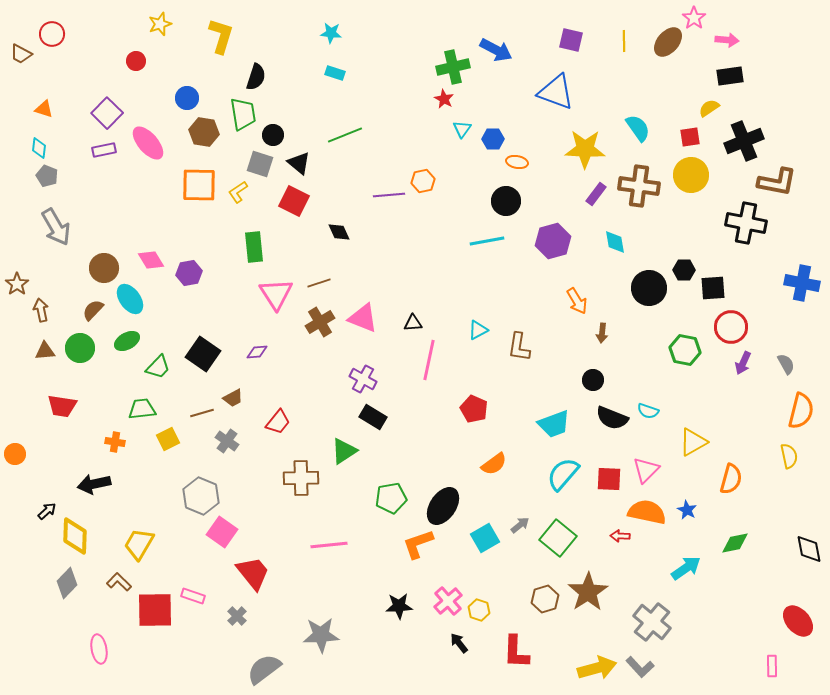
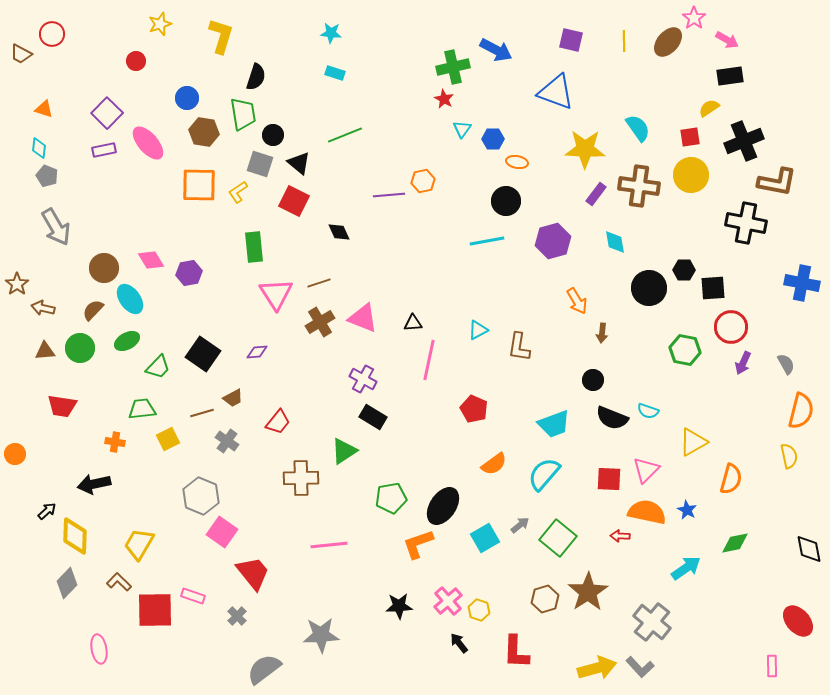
pink arrow at (727, 40): rotated 25 degrees clockwise
brown arrow at (41, 310): moved 2 px right, 2 px up; rotated 65 degrees counterclockwise
cyan semicircle at (563, 474): moved 19 px left
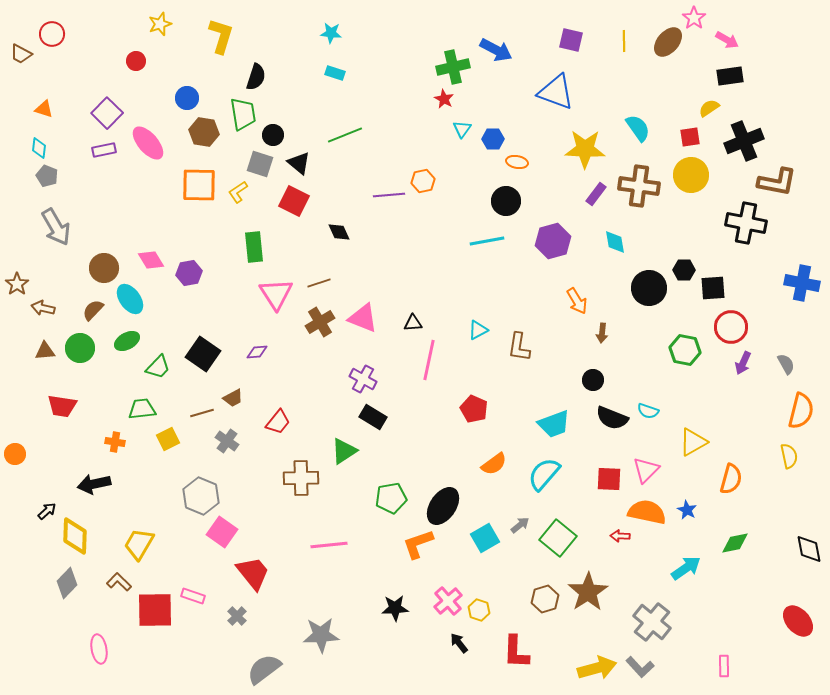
black star at (399, 606): moved 4 px left, 2 px down
pink rectangle at (772, 666): moved 48 px left
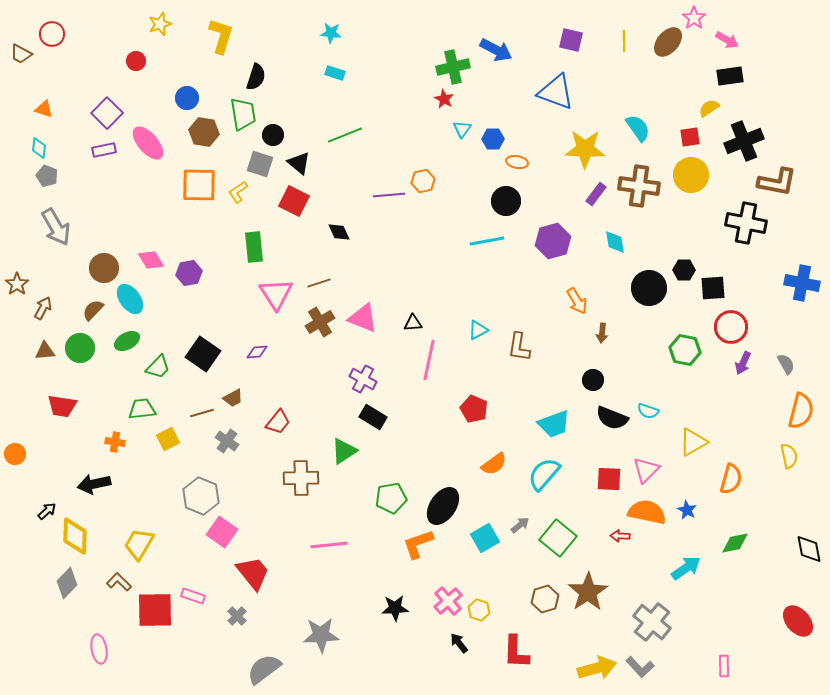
brown arrow at (43, 308): rotated 105 degrees clockwise
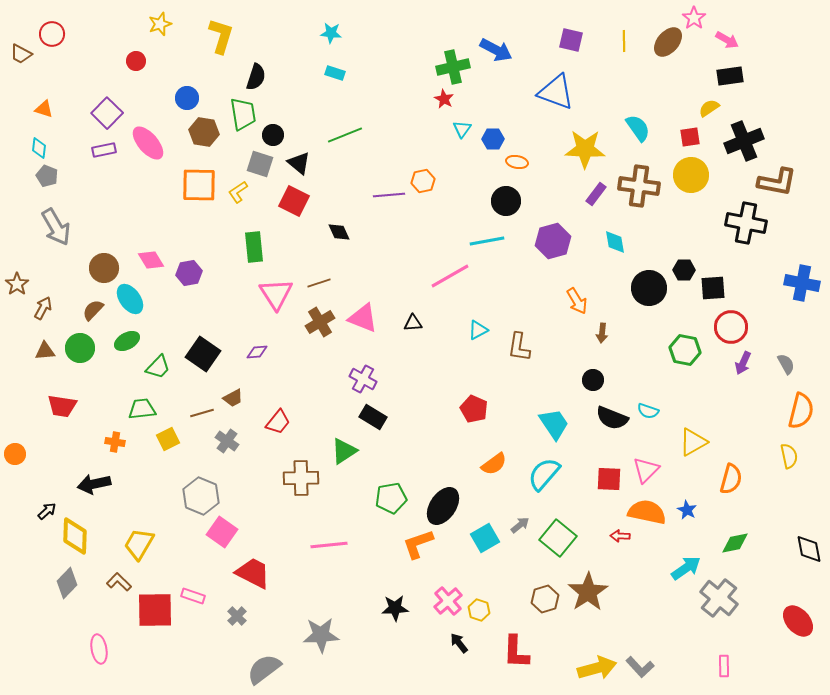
pink line at (429, 360): moved 21 px right, 84 px up; rotated 48 degrees clockwise
cyan trapezoid at (554, 424): rotated 104 degrees counterclockwise
red trapezoid at (253, 573): rotated 24 degrees counterclockwise
gray cross at (652, 622): moved 67 px right, 24 px up
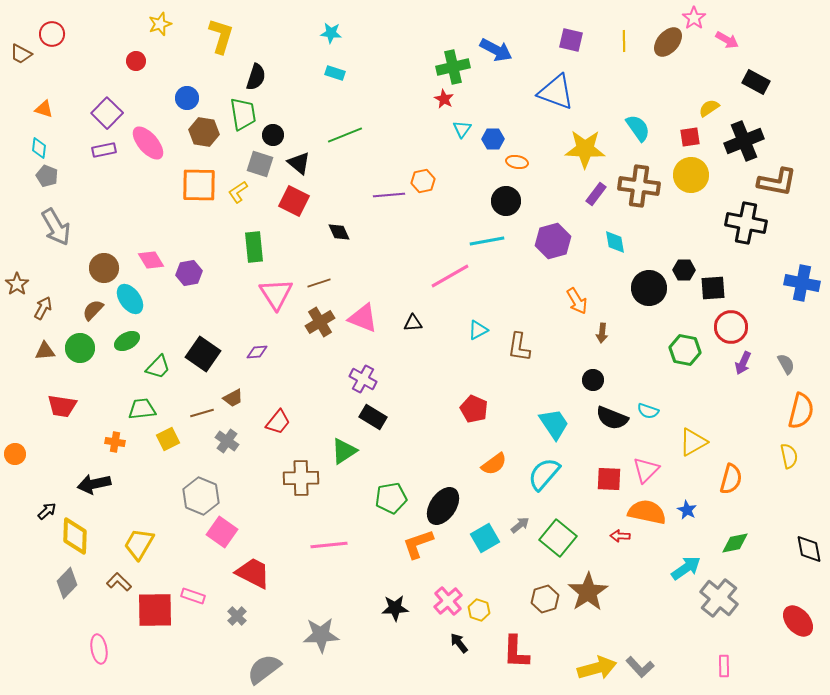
black rectangle at (730, 76): moved 26 px right, 6 px down; rotated 36 degrees clockwise
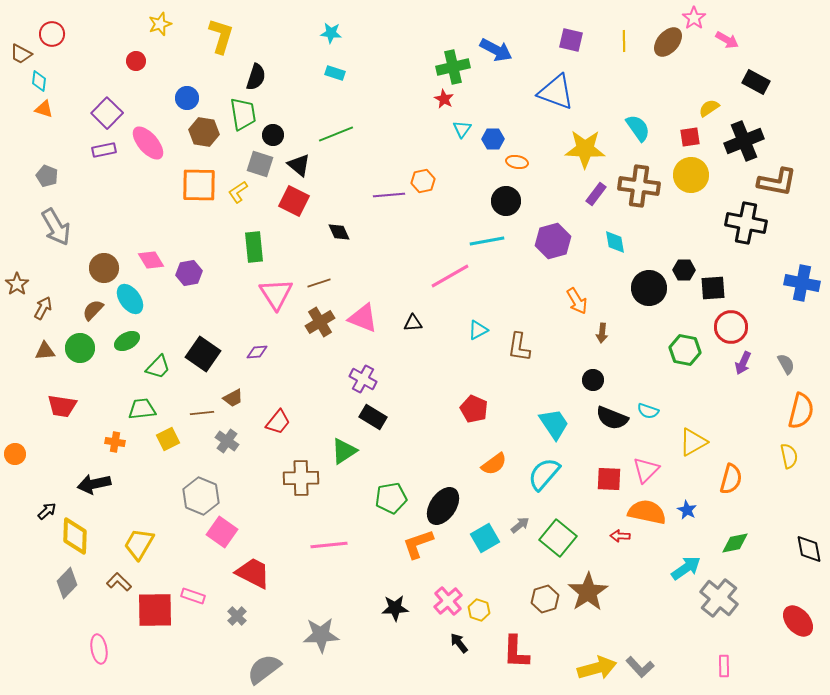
green line at (345, 135): moved 9 px left, 1 px up
cyan diamond at (39, 148): moved 67 px up
black triangle at (299, 163): moved 2 px down
brown line at (202, 413): rotated 10 degrees clockwise
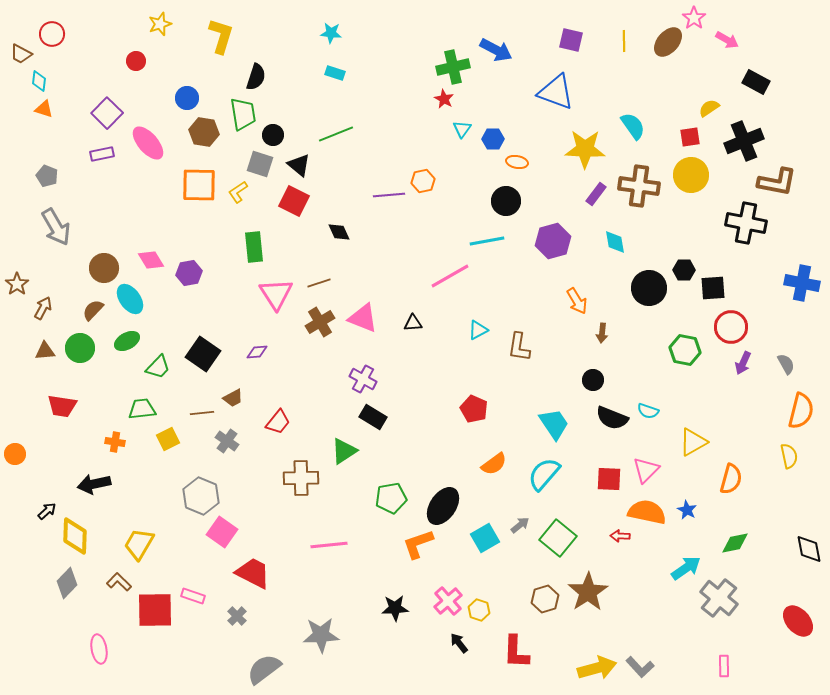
cyan semicircle at (638, 128): moved 5 px left, 2 px up
purple rectangle at (104, 150): moved 2 px left, 4 px down
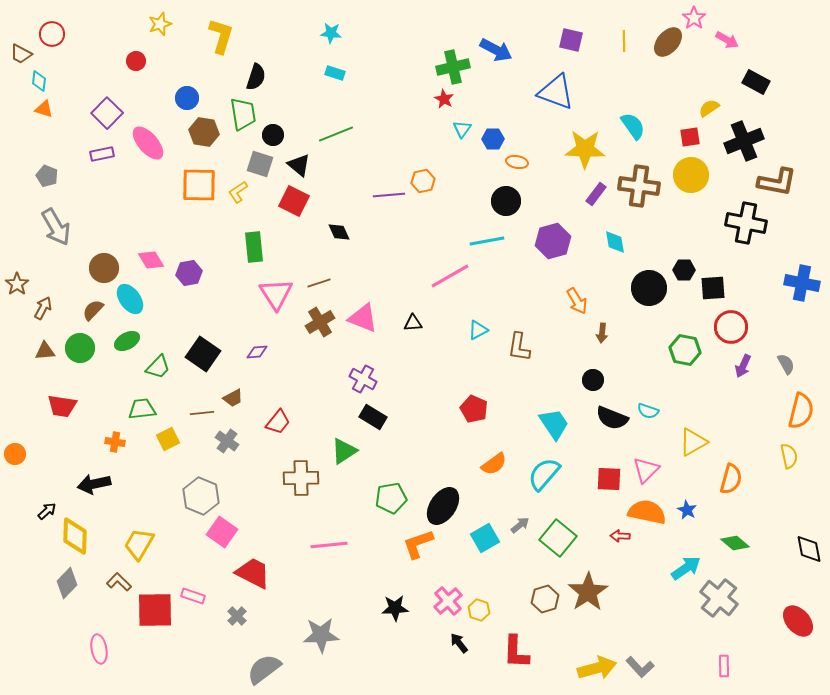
purple arrow at (743, 363): moved 3 px down
green diamond at (735, 543): rotated 52 degrees clockwise
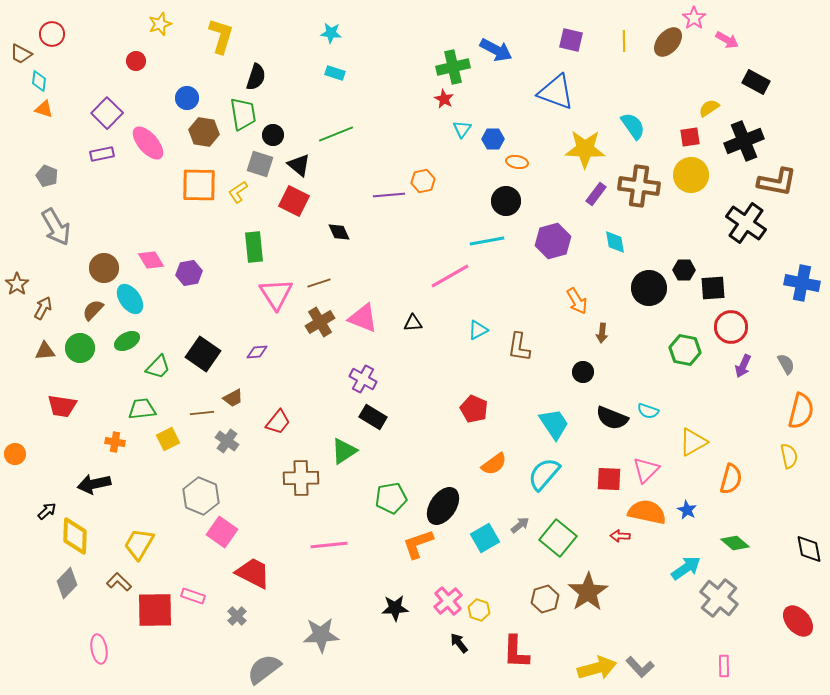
black cross at (746, 223): rotated 24 degrees clockwise
black circle at (593, 380): moved 10 px left, 8 px up
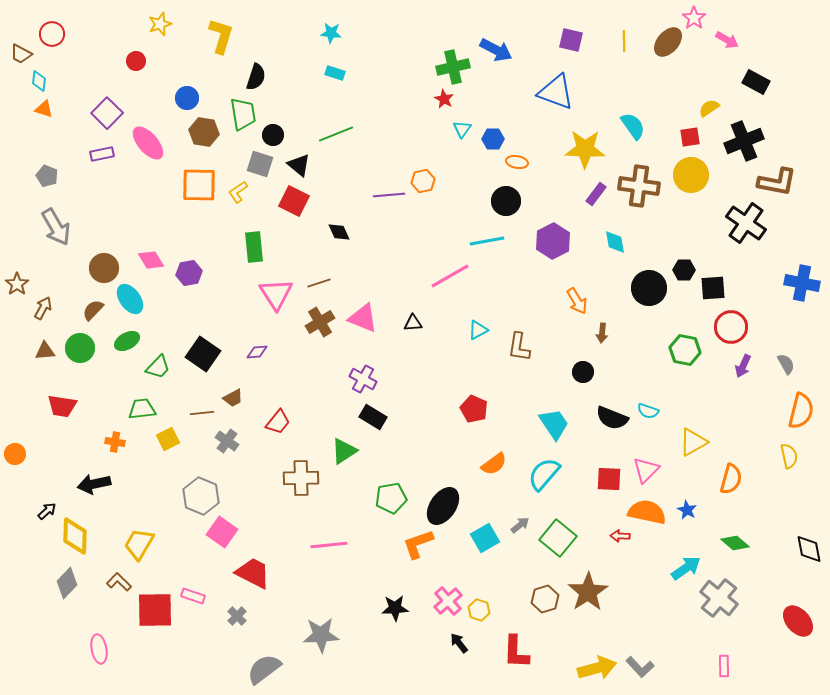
purple hexagon at (553, 241): rotated 12 degrees counterclockwise
